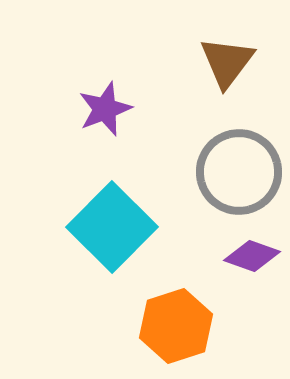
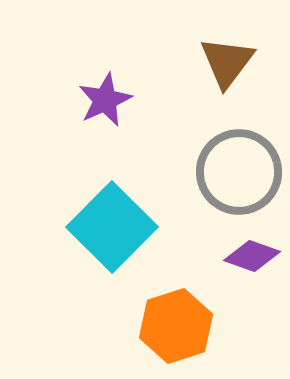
purple star: moved 9 px up; rotated 4 degrees counterclockwise
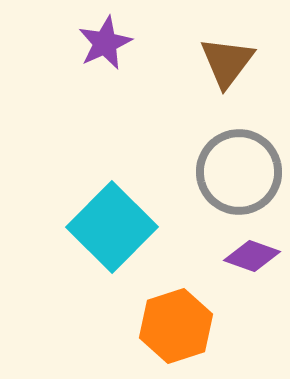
purple star: moved 57 px up
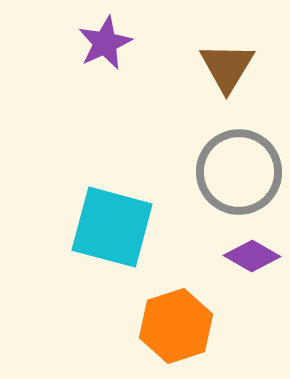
brown triangle: moved 5 px down; rotated 6 degrees counterclockwise
cyan square: rotated 30 degrees counterclockwise
purple diamond: rotated 10 degrees clockwise
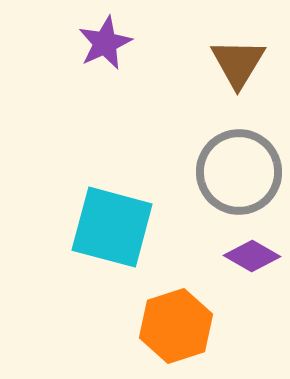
brown triangle: moved 11 px right, 4 px up
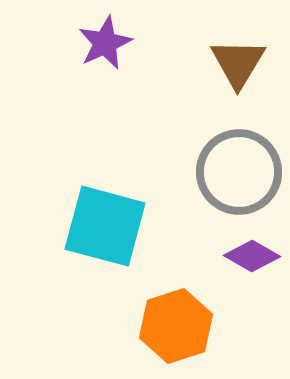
cyan square: moved 7 px left, 1 px up
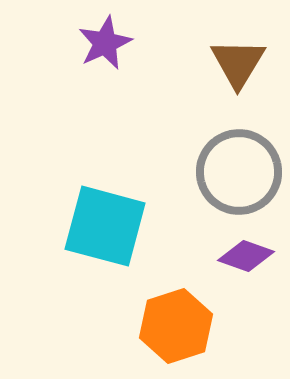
purple diamond: moved 6 px left; rotated 10 degrees counterclockwise
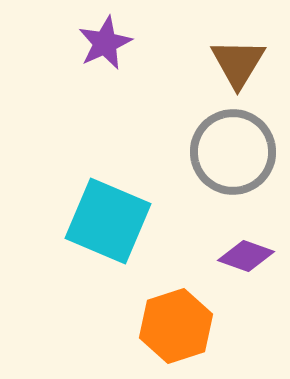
gray circle: moved 6 px left, 20 px up
cyan square: moved 3 px right, 5 px up; rotated 8 degrees clockwise
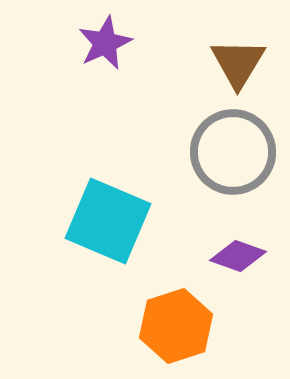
purple diamond: moved 8 px left
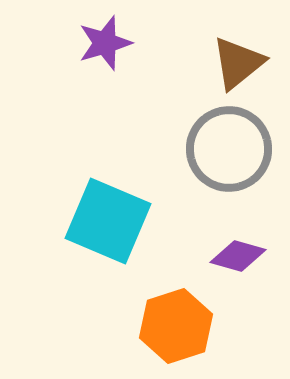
purple star: rotated 8 degrees clockwise
brown triangle: rotated 20 degrees clockwise
gray circle: moved 4 px left, 3 px up
purple diamond: rotated 4 degrees counterclockwise
